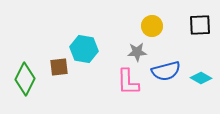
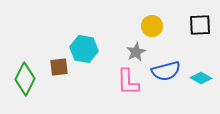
gray star: moved 1 px left; rotated 24 degrees counterclockwise
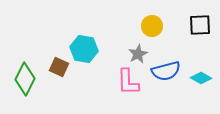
gray star: moved 2 px right, 2 px down
brown square: rotated 30 degrees clockwise
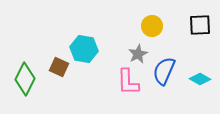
blue semicircle: moved 2 px left; rotated 128 degrees clockwise
cyan diamond: moved 1 px left, 1 px down
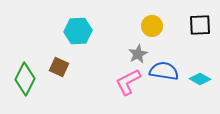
cyan hexagon: moved 6 px left, 18 px up; rotated 12 degrees counterclockwise
blue semicircle: rotated 76 degrees clockwise
pink L-shape: rotated 64 degrees clockwise
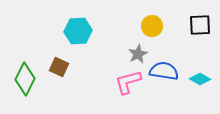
pink L-shape: rotated 12 degrees clockwise
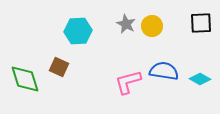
black square: moved 1 px right, 2 px up
gray star: moved 12 px left, 30 px up; rotated 18 degrees counterclockwise
green diamond: rotated 44 degrees counterclockwise
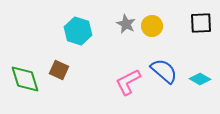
cyan hexagon: rotated 20 degrees clockwise
brown square: moved 3 px down
blue semicircle: rotated 32 degrees clockwise
pink L-shape: rotated 12 degrees counterclockwise
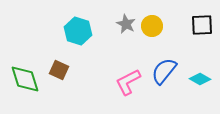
black square: moved 1 px right, 2 px down
blue semicircle: rotated 92 degrees counterclockwise
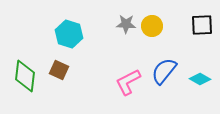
gray star: rotated 24 degrees counterclockwise
cyan hexagon: moved 9 px left, 3 px down
green diamond: moved 3 px up; rotated 24 degrees clockwise
